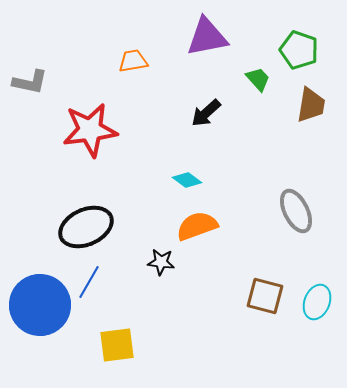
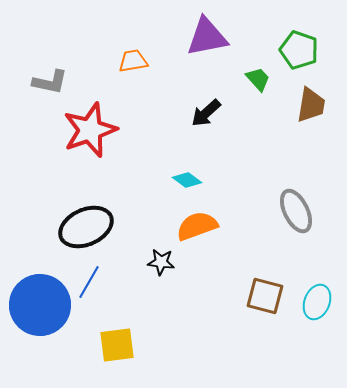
gray L-shape: moved 20 px right
red star: rotated 12 degrees counterclockwise
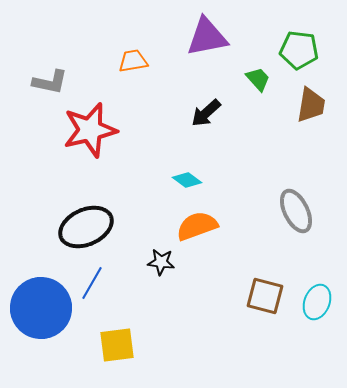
green pentagon: rotated 12 degrees counterclockwise
red star: rotated 6 degrees clockwise
blue line: moved 3 px right, 1 px down
blue circle: moved 1 px right, 3 px down
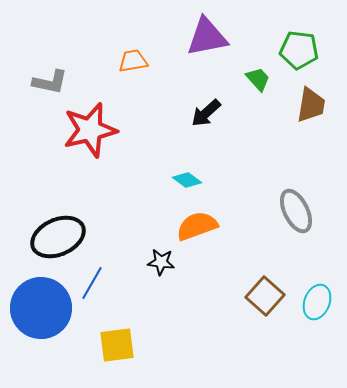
black ellipse: moved 28 px left, 10 px down
brown square: rotated 27 degrees clockwise
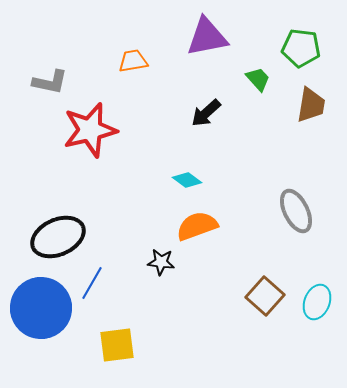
green pentagon: moved 2 px right, 2 px up
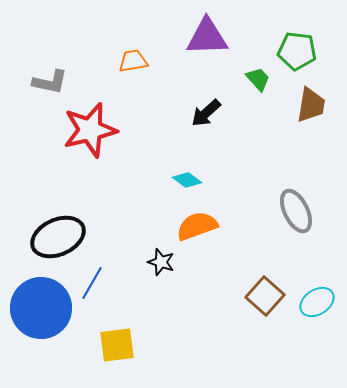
purple triangle: rotated 9 degrees clockwise
green pentagon: moved 4 px left, 3 px down
black star: rotated 12 degrees clockwise
cyan ellipse: rotated 36 degrees clockwise
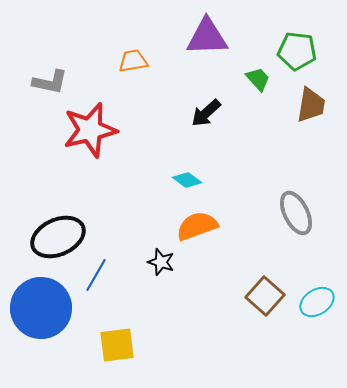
gray ellipse: moved 2 px down
blue line: moved 4 px right, 8 px up
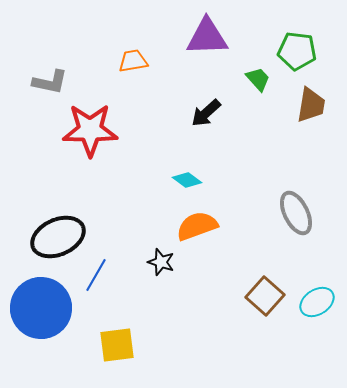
red star: rotated 14 degrees clockwise
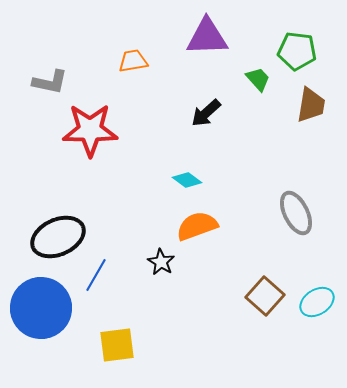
black star: rotated 12 degrees clockwise
